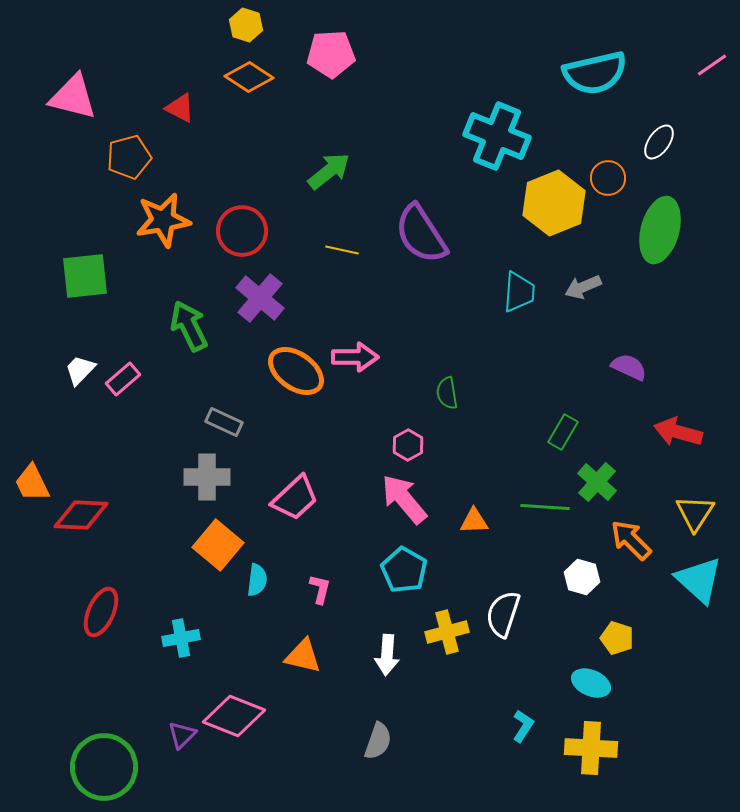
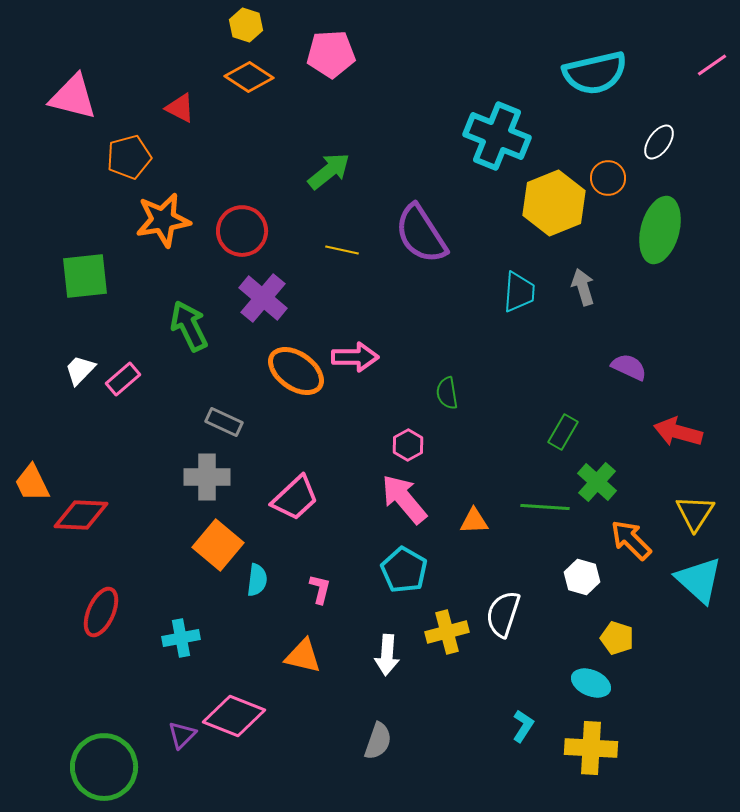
gray arrow at (583, 287): rotated 96 degrees clockwise
purple cross at (260, 298): moved 3 px right
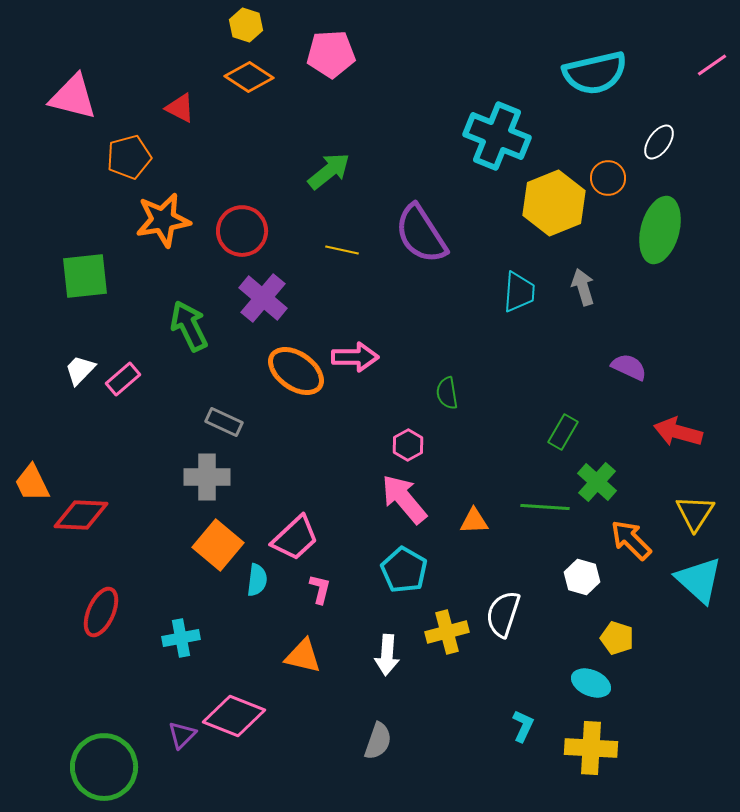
pink trapezoid at (295, 498): moved 40 px down
cyan L-shape at (523, 726): rotated 8 degrees counterclockwise
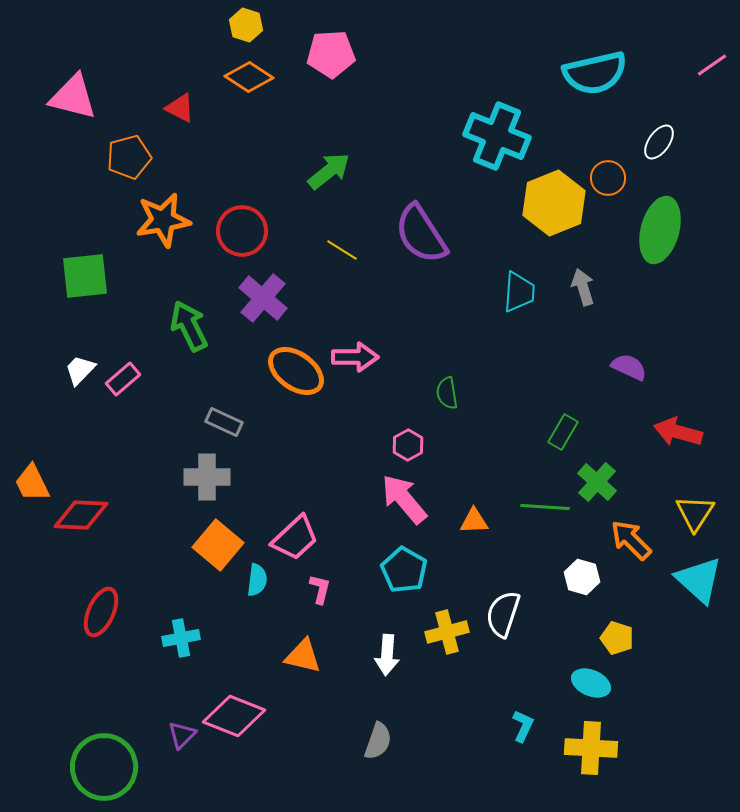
yellow line at (342, 250): rotated 20 degrees clockwise
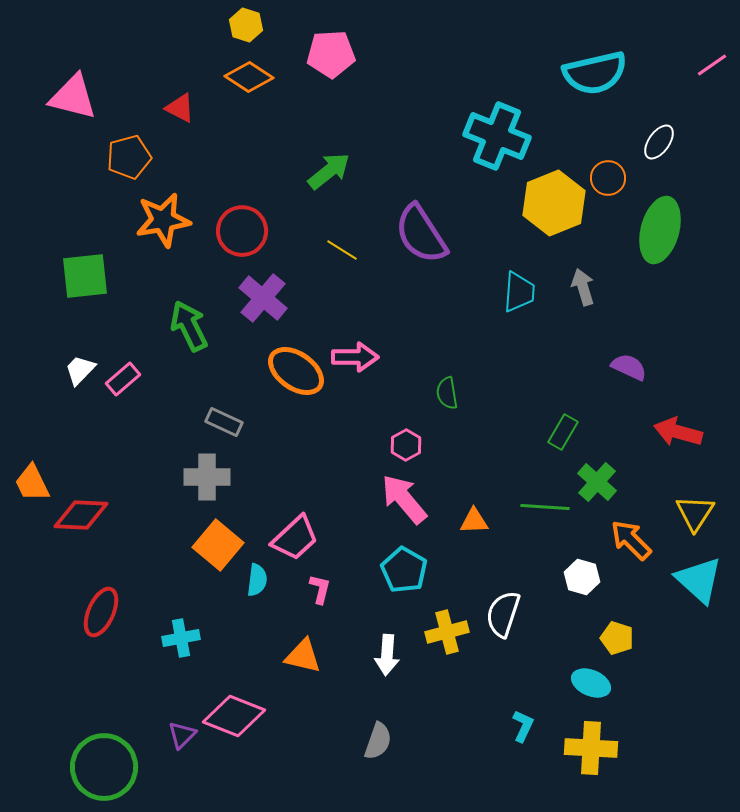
pink hexagon at (408, 445): moved 2 px left
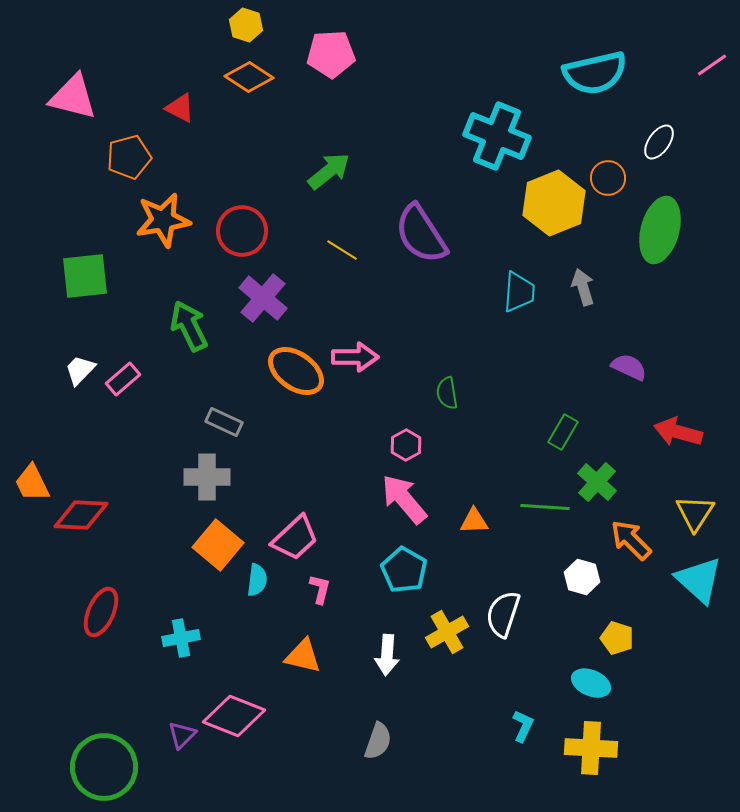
yellow cross at (447, 632): rotated 15 degrees counterclockwise
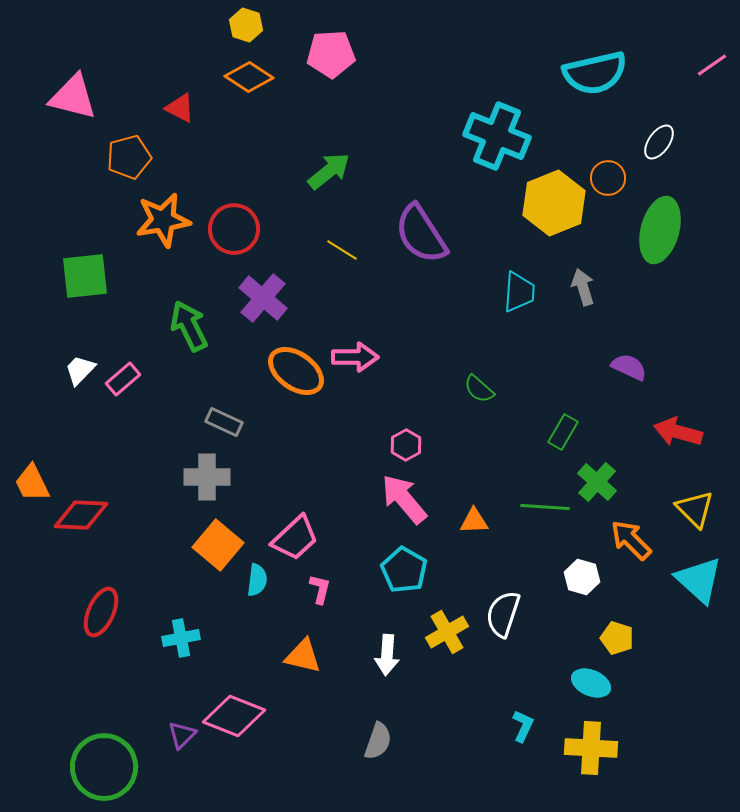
red circle at (242, 231): moved 8 px left, 2 px up
green semicircle at (447, 393): moved 32 px right, 4 px up; rotated 40 degrees counterclockwise
yellow triangle at (695, 513): moved 4 px up; rotated 18 degrees counterclockwise
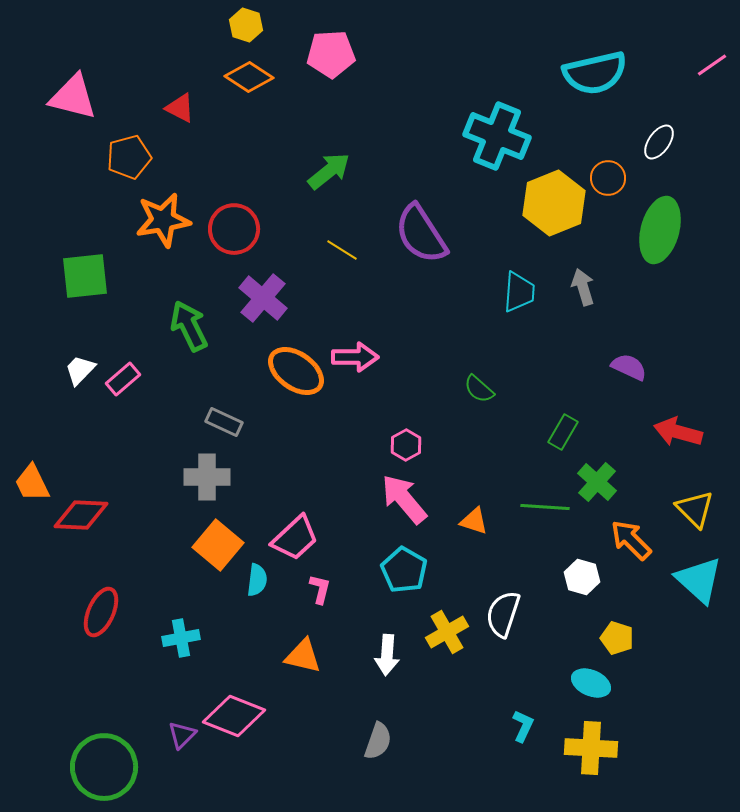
orange triangle at (474, 521): rotated 20 degrees clockwise
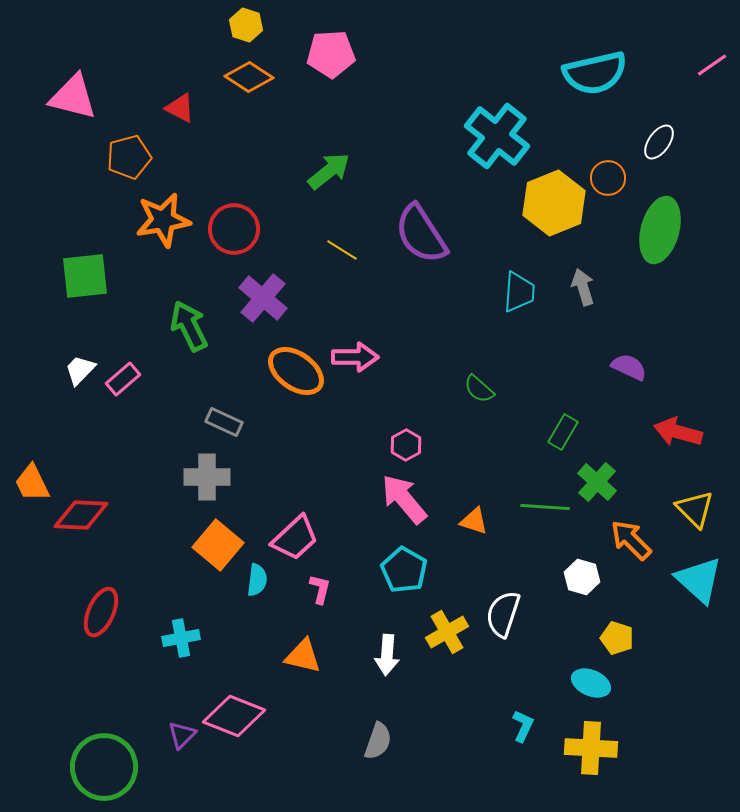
cyan cross at (497, 136): rotated 16 degrees clockwise
